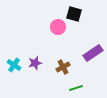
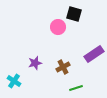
purple rectangle: moved 1 px right, 1 px down
cyan cross: moved 16 px down
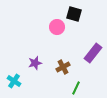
pink circle: moved 1 px left
purple rectangle: moved 1 px left, 1 px up; rotated 18 degrees counterclockwise
green line: rotated 48 degrees counterclockwise
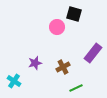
green line: rotated 40 degrees clockwise
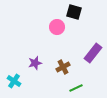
black square: moved 2 px up
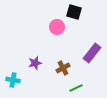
purple rectangle: moved 1 px left
brown cross: moved 1 px down
cyan cross: moved 1 px left, 1 px up; rotated 24 degrees counterclockwise
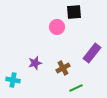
black square: rotated 21 degrees counterclockwise
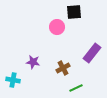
purple star: moved 2 px left, 1 px up; rotated 24 degrees clockwise
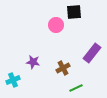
pink circle: moved 1 px left, 2 px up
cyan cross: rotated 32 degrees counterclockwise
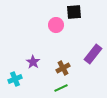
purple rectangle: moved 1 px right, 1 px down
purple star: rotated 24 degrees clockwise
cyan cross: moved 2 px right, 1 px up
green line: moved 15 px left
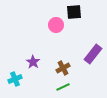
green line: moved 2 px right, 1 px up
